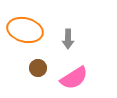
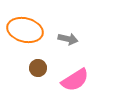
gray arrow: rotated 78 degrees counterclockwise
pink semicircle: moved 1 px right, 2 px down
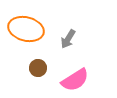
orange ellipse: moved 1 px right, 1 px up
gray arrow: rotated 108 degrees clockwise
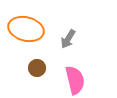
brown circle: moved 1 px left
pink semicircle: rotated 72 degrees counterclockwise
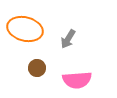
orange ellipse: moved 1 px left
pink semicircle: moved 2 px right; rotated 100 degrees clockwise
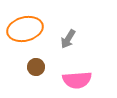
orange ellipse: rotated 28 degrees counterclockwise
brown circle: moved 1 px left, 1 px up
